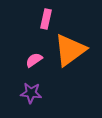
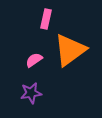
purple star: rotated 15 degrees counterclockwise
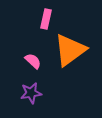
pink semicircle: moved 1 px left, 1 px down; rotated 78 degrees clockwise
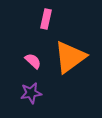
orange triangle: moved 7 px down
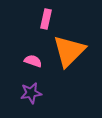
orange triangle: moved 1 px left, 6 px up; rotated 9 degrees counterclockwise
pink semicircle: rotated 24 degrees counterclockwise
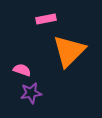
pink rectangle: rotated 66 degrees clockwise
pink semicircle: moved 11 px left, 9 px down
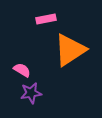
orange triangle: moved 1 px right, 1 px up; rotated 12 degrees clockwise
pink semicircle: rotated 12 degrees clockwise
